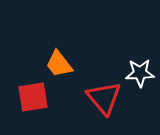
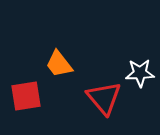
red square: moved 7 px left, 1 px up
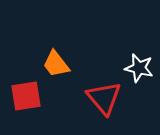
orange trapezoid: moved 3 px left
white star: moved 1 px left, 5 px up; rotated 16 degrees clockwise
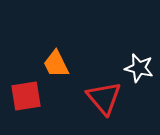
orange trapezoid: rotated 12 degrees clockwise
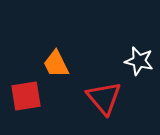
white star: moved 7 px up
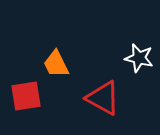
white star: moved 3 px up
red triangle: moved 1 px left; rotated 21 degrees counterclockwise
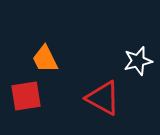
white star: moved 1 px left, 3 px down; rotated 28 degrees counterclockwise
orange trapezoid: moved 11 px left, 5 px up
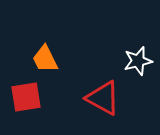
red square: moved 1 px down
